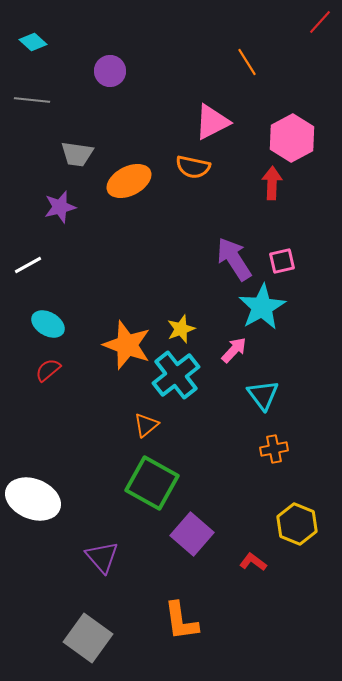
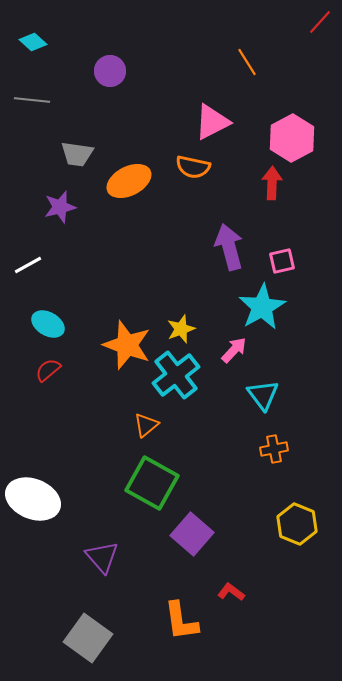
purple arrow: moved 5 px left, 12 px up; rotated 18 degrees clockwise
red L-shape: moved 22 px left, 30 px down
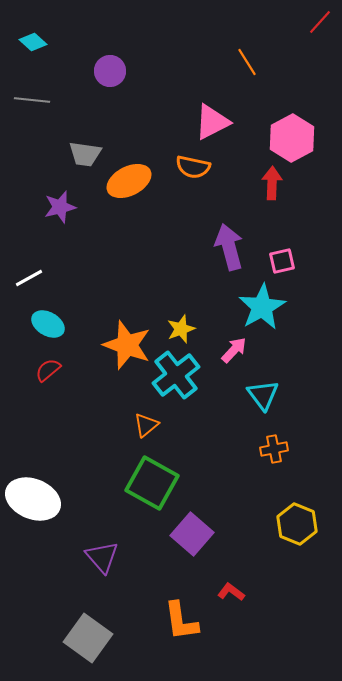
gray trapezoid: moved 8 px right
white line: moved 1 px right, 13 px down
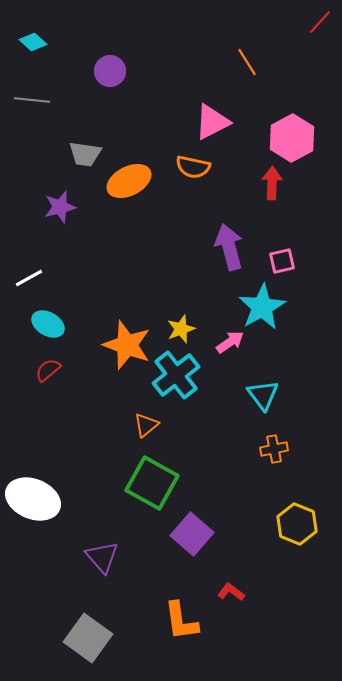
pink arrow: moved 4 px left, 8 px up; rotated 12 degrees clockwise
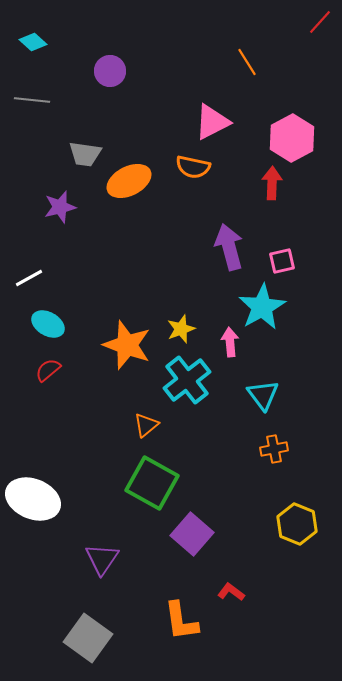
pink arrow: rotated 60 degrees counterclockwise
cyan cross: moved 11 px right, 5 px down
purple triangle: moved 2 px down; rotated 15 degrees clockwise
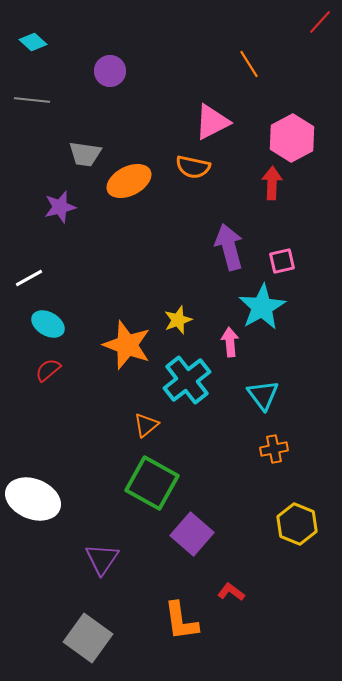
orange line: moved 2 px right, 2 px down
yellow star: moved 3 px left, 9 px up
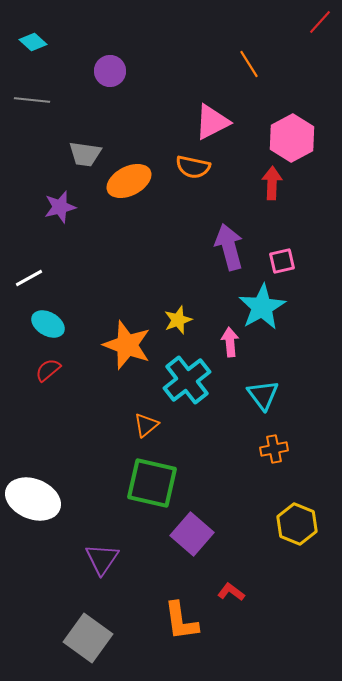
green square: rotated 16 degrees counterclockwise
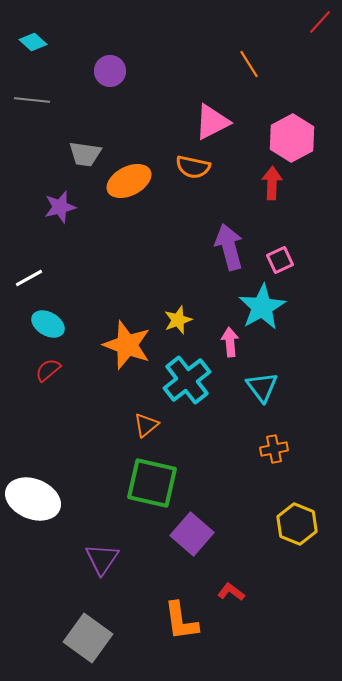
pink square: moved 2 px left, 1 px up; rotated 12 degrees counterclockwise
cyan triangle: moved 1 px left, 8 px up
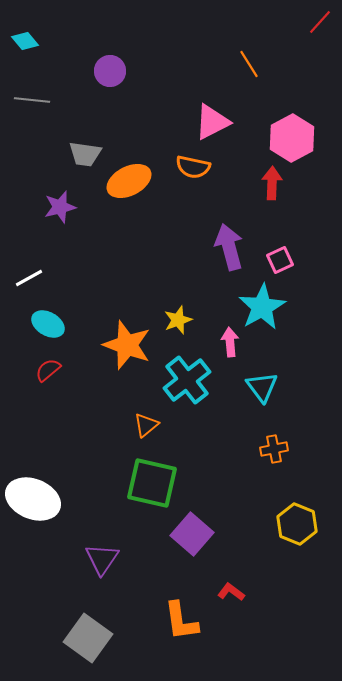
cyan diamond: moved 8 px left, 1 px up; rotated 8 degrees clockwise
